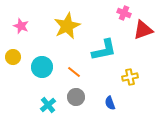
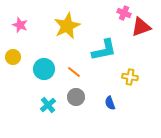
pink star: moved 1 px left, 1 px up
red triangle: moved 2 px left, 3 px up
cyan circle: moved 2 px right, 2 px down
yellow cross: rotated 21 degrees clockwise
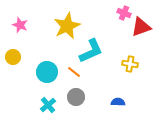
cyan L-shape: moved 13 px left, 1 px down; rotated 12 degrees counterclockwise
cyan circle: moved 3 px right, 3 px down
yellow cross: moved 13 px up
blue semicircle: moved 8 px right, 1 px up; rotated 112 degrees clockwise
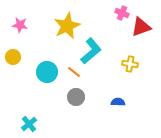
pink cross: moved 2 px left
pink star: rotated 14 degrees counterclockwise
cyan L-shape: rotated 16 degrees counterclockwise
cyan cross: moved 19 px left, 19 px down
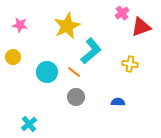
pink cross: rotated 32 degrees clockwise
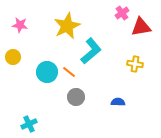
red triangle: rotated 10 degrees clockwise
yellow cross: moved 5 px right
orange line: moved 5 px left
cyan cross: rotated 14 degrees clockwise
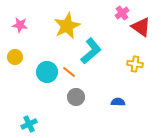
red triangle: rotated 45 degrees clockwise
yellow circle: moved 2 px right
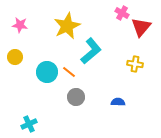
pink cross: rotated 24 degrees counterclockwise
red triangle: rotated 35 degrees clockwise
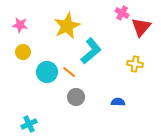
yellow circle: moved 8 px right, 5 px up
